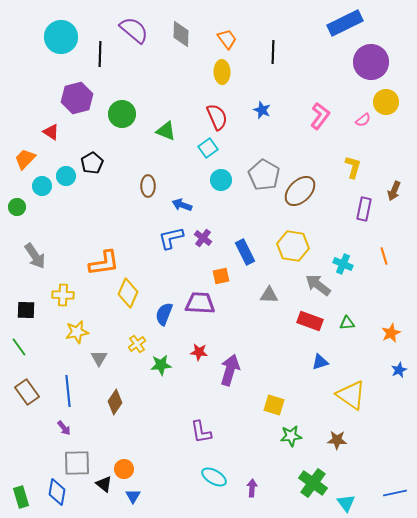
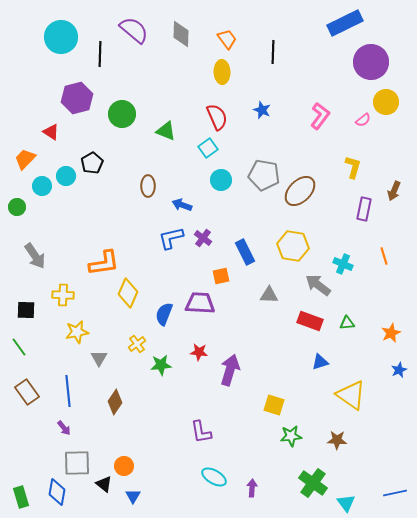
gray pentagon at (264, 175): rotated 20 degrees counterclockwise
orange circle at (124, 469): moved 3 px up
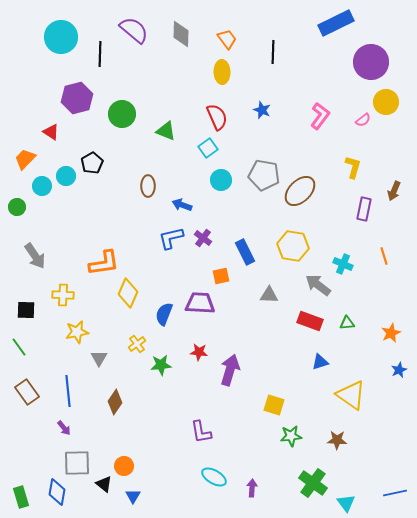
blue rectangle at (345, 23): moved 9 px left
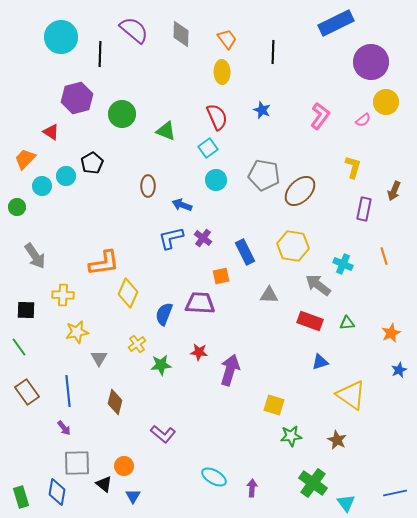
cyan circle at (221, 180): moved 5 px left
brown diamond at (115, 402): rotated 20 degrees counterclockwise
purple L-shape at (201, 432): moved 38 px left, 2 px down; rotated 40 degrees counterclockwise
brown star at (337, 440): rotated 24 degrees clockwise
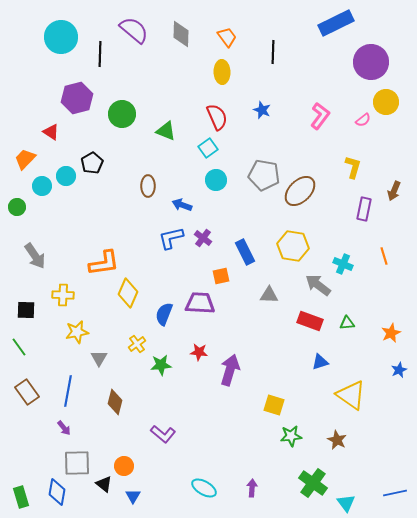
orange trapezoid at (227, 39): moved 2 px up
blue line at (68, 391): rotated 16 degrees clockwise
cyan ellipse at (214, 477): moved 10 px left, 11 px down
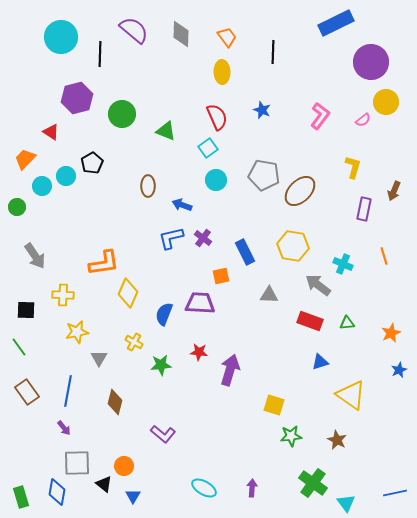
yellow cross at (137, 344): moved 3 px left, 2 px up; rotated 24 degrees counterclockwise
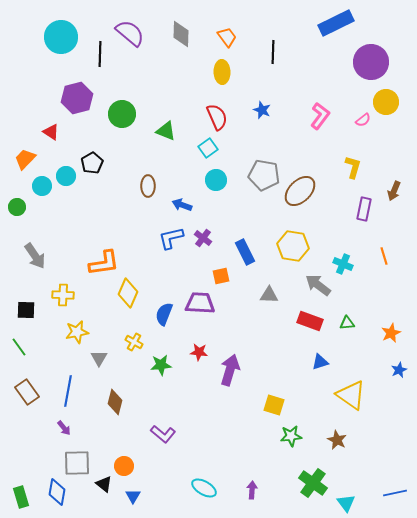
purple semicircle at (134, 30): moved 4 px left, 3 px down
purple arrow at (252, 488): moved 2 px down
